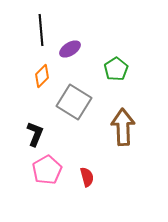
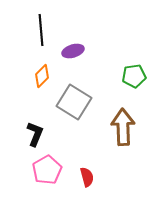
purple ellipse: moved 3 px right, 2 px down; rotated 15 degrees clockwise
green pentagon: moved 18 px right, 7 px down; rotated 25 degrees clockwise
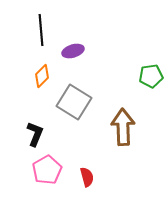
green pentagon: moved 17 px right
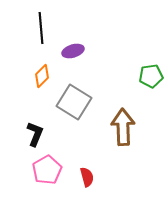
black line: moved 2 px up
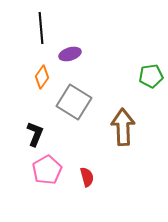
purple ellipse: moved 3 px left, 3 px down
orange diamond: moved 1 px down; rotated 10 degrees counterclockwise
